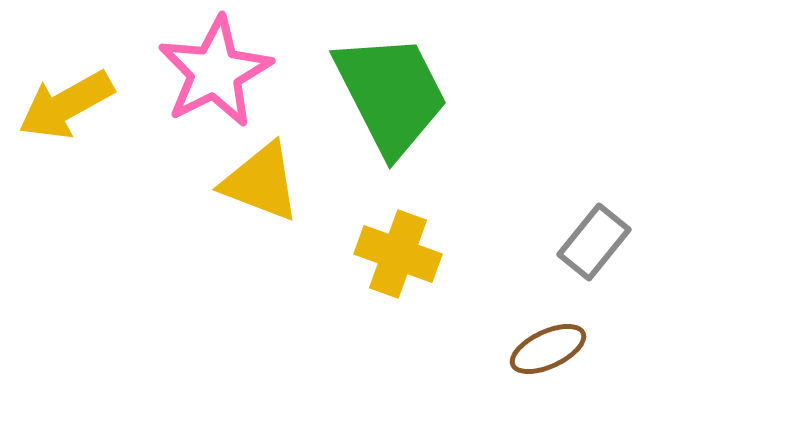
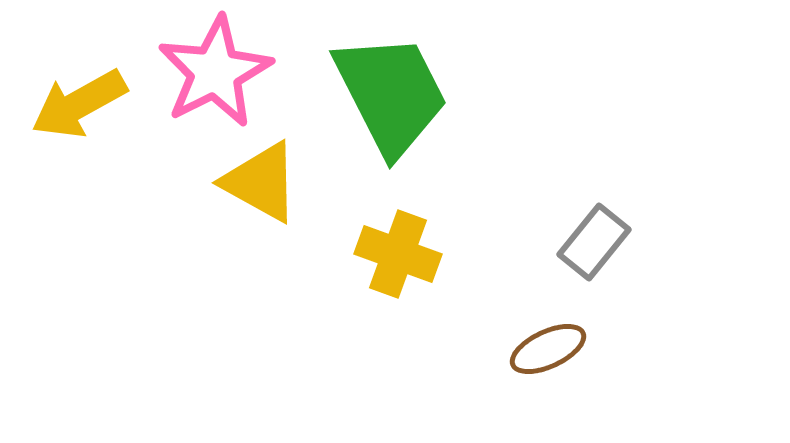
yellow arrow: moved 13 px right, 1 px up
yellow triangle: rotated 8 degrees clockwise
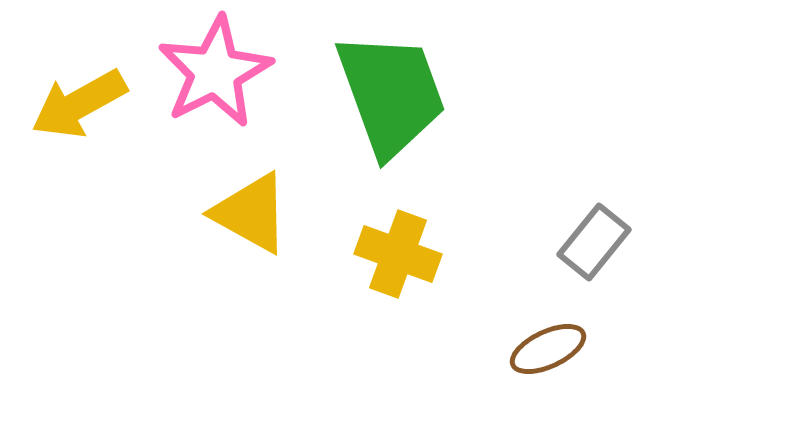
green trapezoid: rotated 7 degrees clockwise
yellow triangle: moved 10 px left, 31 px down
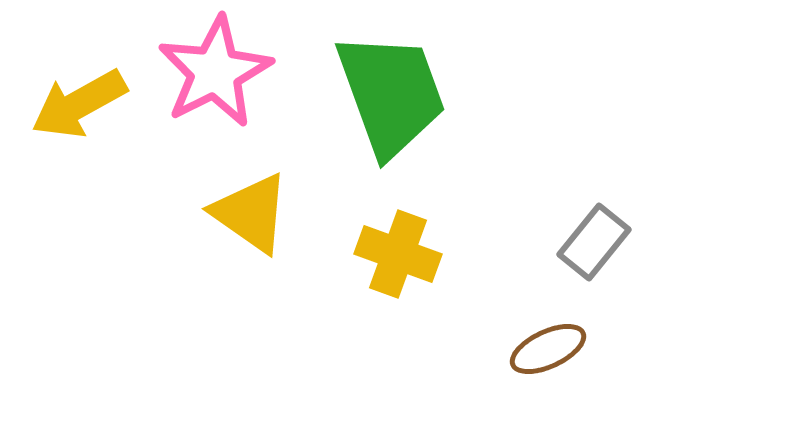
yellow triangle: rotated 6 degrees clockwise
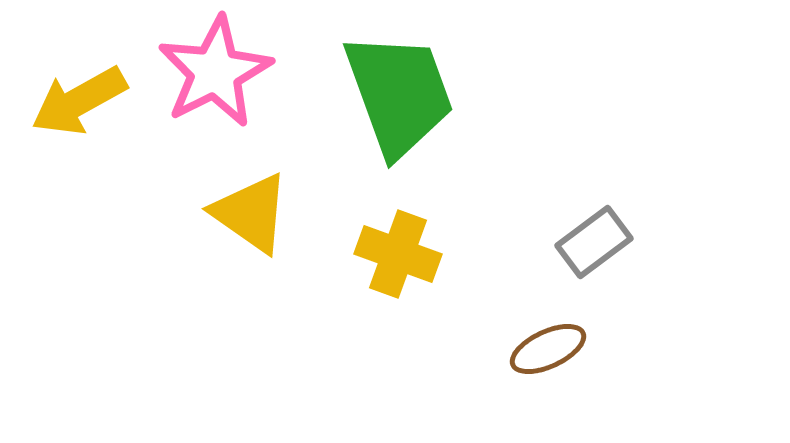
green trapezoid: moved 8 px right
yellow arrow: moved 3 px up
gray rectangle: rotated 14 degrees clockwise
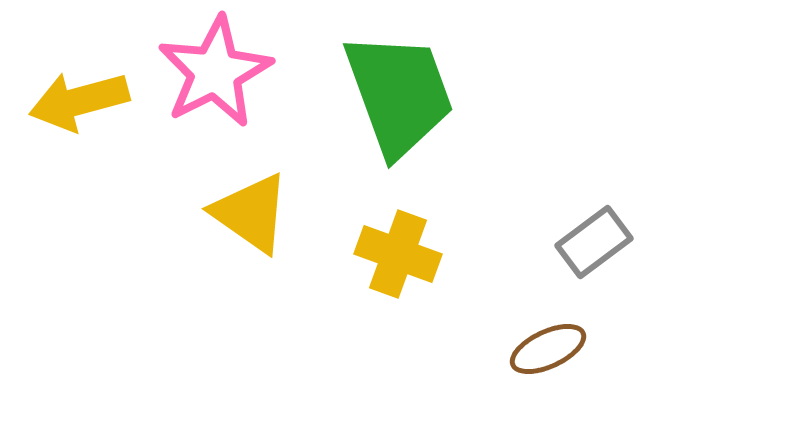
yellow arrow: rotated 14 degrees clockwise
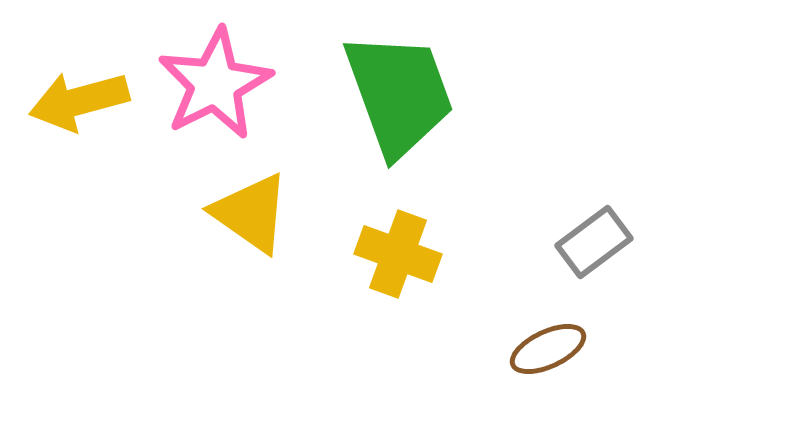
pink star: moved 12 px down
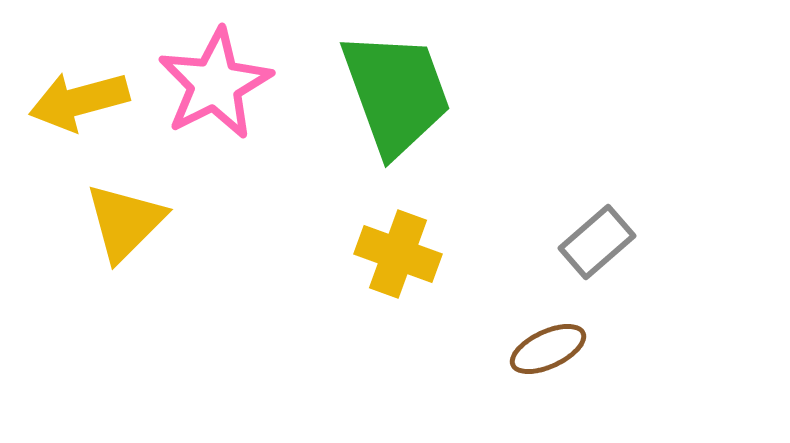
green trapezoid: moved 3 px left, 1 px up
yellow triangle: moved 126 px left, 9 px down; rotated 40 degrees clockwise
gray rectangle: moved 3 px right; rotated 4 degrees counterclockwise
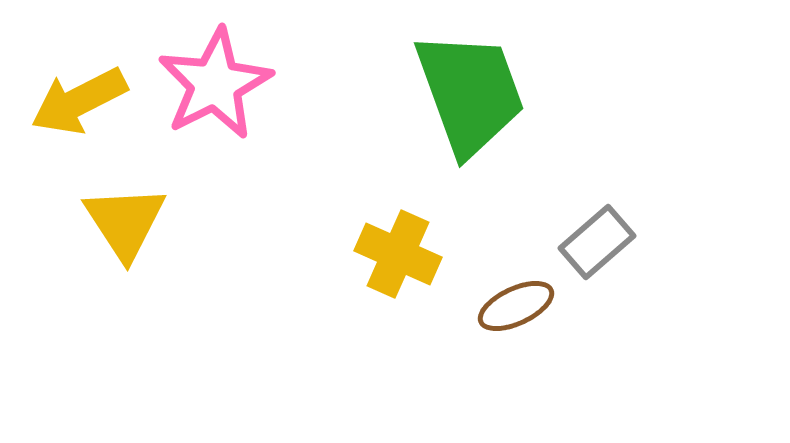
green trapezoid: moved 74 px right
yellow arrow: rotated 12 degrees counterclockwise
yellow triangle: rotated 18 degrees counterclockwise
yellow cross: rotated 4 degrees clockwise
brown ellipse: moved 32 px left, 43 px up
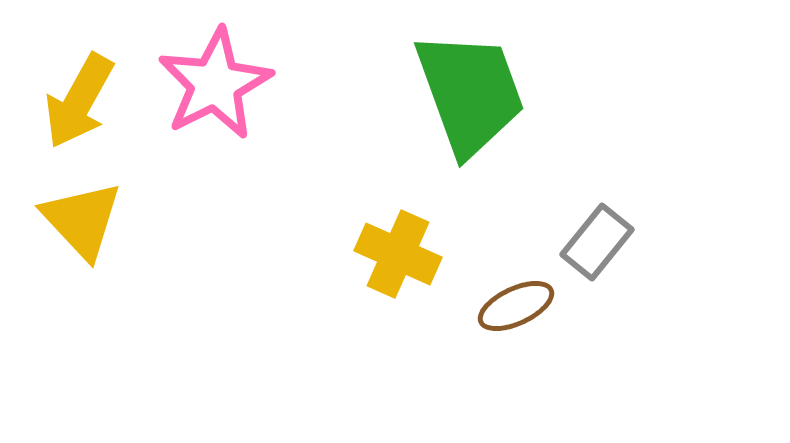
yellow arrow: rotated 34 degrees counterclockwise
yellow triangle: moved 43 px left, 2 px up; rotated 10 degrees counterclockwise
gray rectangle: rotated 10 degrees counterclockwise
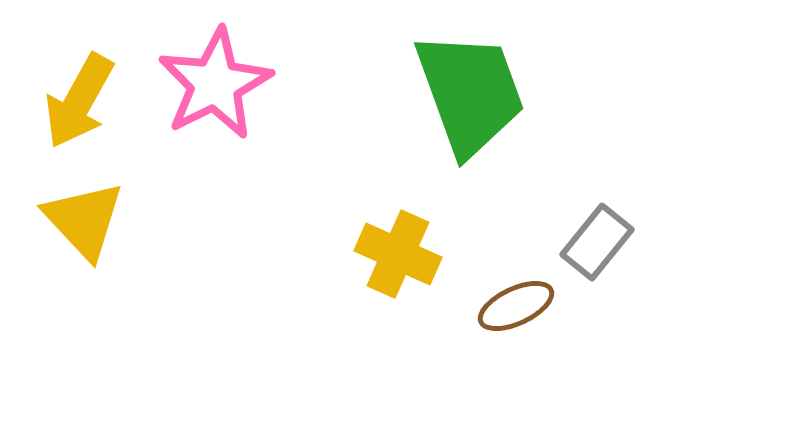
yellow triangle: moved 2 px right
